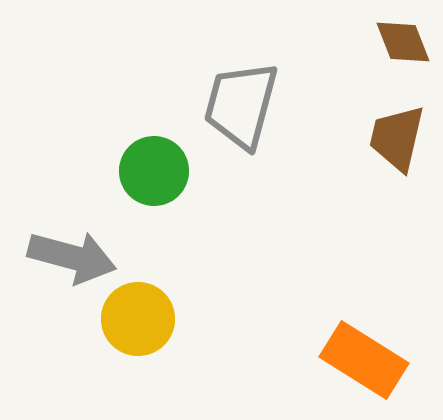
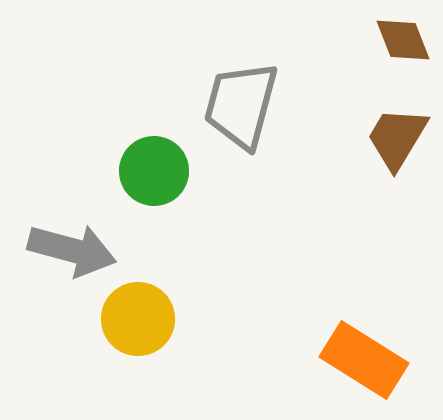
brown diamond: moved 2 px up
brown trapezoid: rotated 18 degrees clockwise
gray arrow: moved 7 px up
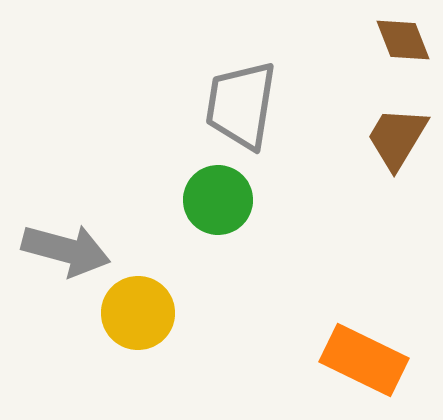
gray trapezoid: rotated 6 degrees counterclockwise
green circle: moved 64 px right, 29 px down
gray arrow: moved 6 px left
yellow circle: moved 6 px up
orange rectangle: rotated 6 degrees counterclockwise
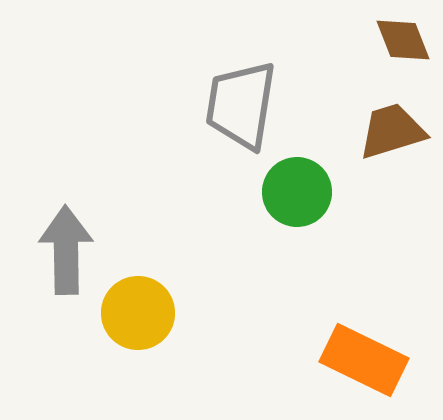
brown trapezoid: moved 5 px left, 7 px up; rotated 42 degrees clockwise
green circle: moved 79 px right, 8 px up
gray arrow: rotated 106 degrees counterclockwise
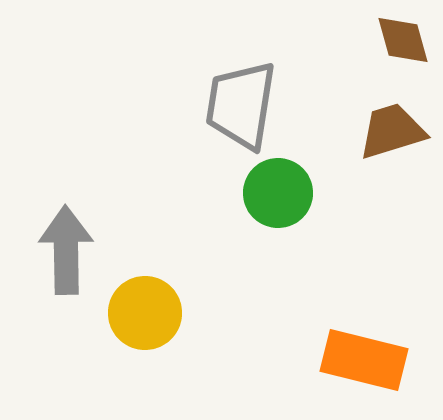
brown diamond: rotated 6 degrees clockwise
green circle: moved 19 px left, 1 px down
yellow circle: moved 7 px right
orange rectangle: rotated 12 degrees counterclockwise
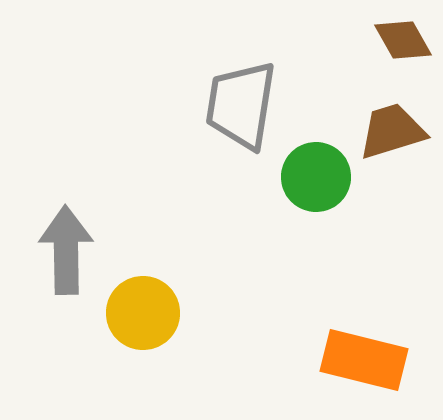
brown diamond: rotated 14 degrees counterclockwise
green circle: moved 38 px right, 16 px up
yellow circle: moved 2 px left
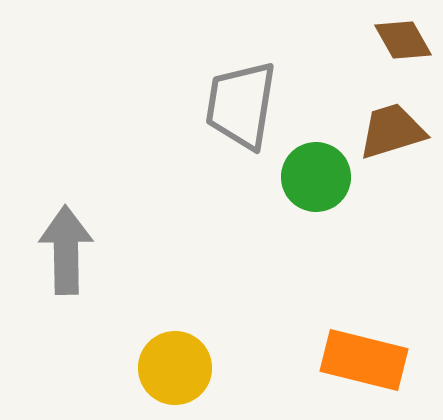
yellow circle: moved 32 px right, 55 px down
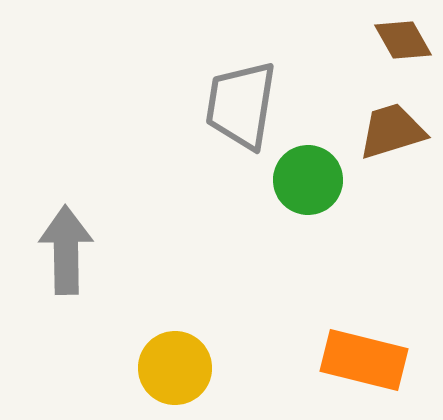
green circle: moved 8 px left, 3 px down
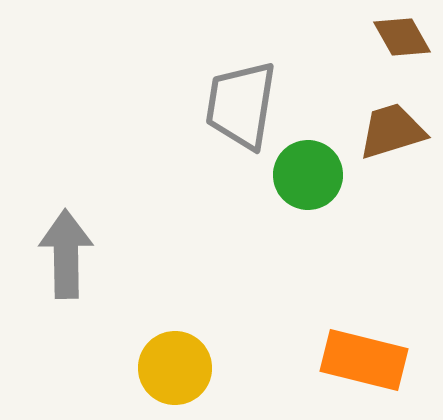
brown diamond: moved 1 px left, 3 px up
green circle: moved 5 px up
gray arrow: moved 4 px down
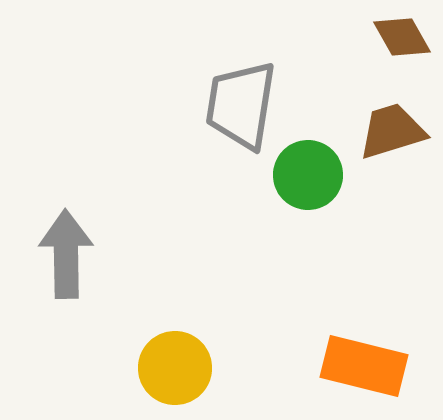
orange rectangle: moved 6 px down
